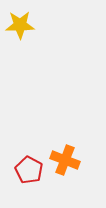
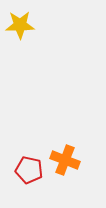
red pentagon: rotated 16 degrees counterclockwise
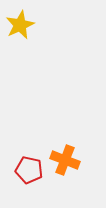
yellow star: rotated 24 degrees counterclockwise
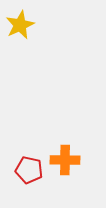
orange cross: rotated 20 degrees counterclockwise
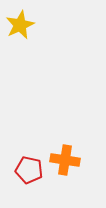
orange cross: rotated 8 degrees clockwise
